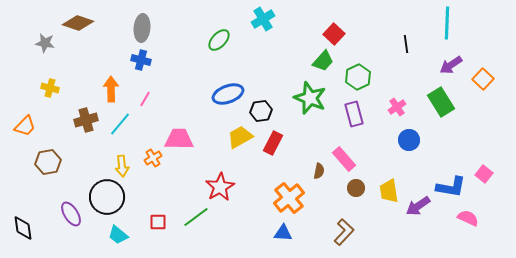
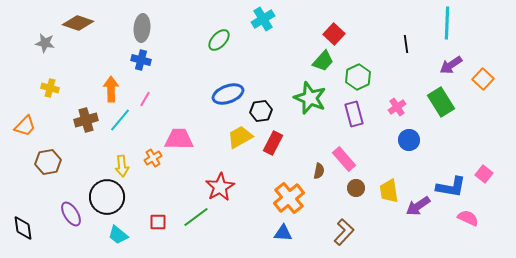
cyan line at (120, 124): moved 4 px up
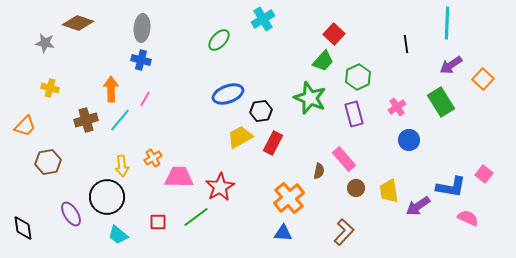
pink trapezoid at (179, 139): moved 38 px down
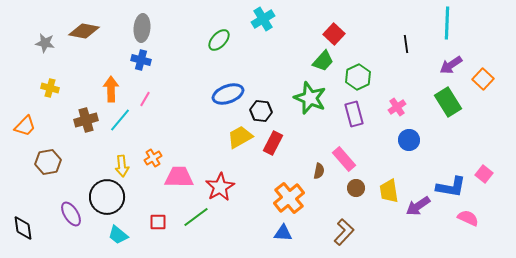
brown diamond at (78, 23): moved 6 px right, 8 px down; rotated 8 degrees counterclockwise
green rectangle at (441, 102): moved 7 px right
black hexagon at (261, 111): rotated 15 degrees clockwise
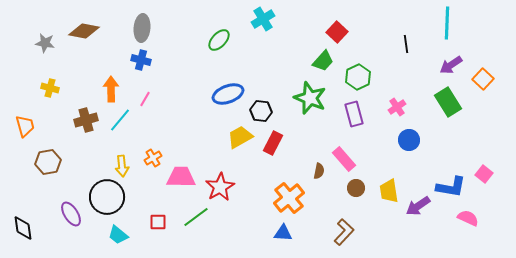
red square at (334, 34): moved 3 px right, 2 px up
orange trapezoid at (25, 126): rotated 60 degrees counterclockwise
pink trapezoid at (179, 177): moved 2 px right
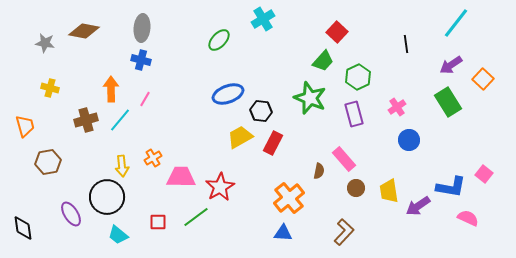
cyan line at (447, 23): moved 9 px right; rotated 36 degrees clockwise
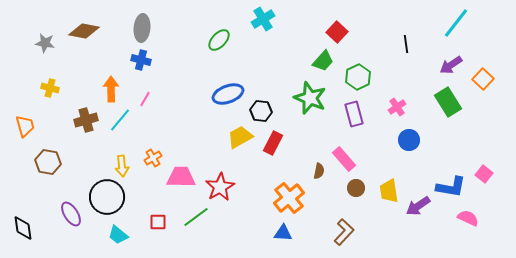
brown hexagon at (48, 162): rotated 20 degrees clockwise
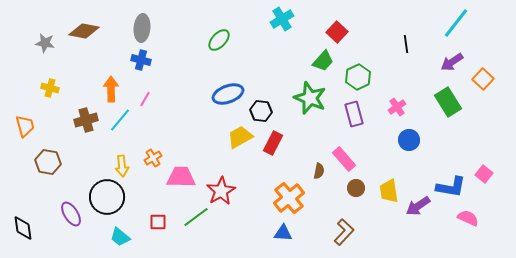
cyan cross at (263, 19): moved 19 px right
purple arrow at (451, 65): moved 1 px right, 3 px up
red star at (220, 187): moved 1 px right, 4 px down
cyan trapezoid at (118, 235): moved 2 px right, 2 px down
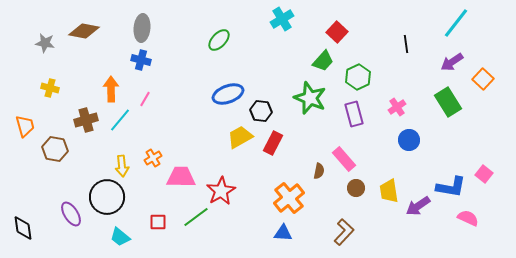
brown hexagon at (48, 162): moved 7 px right, 13 px up
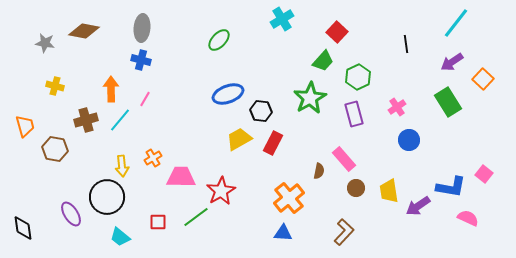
yellow cross at (50, 88): moved 5 px right, 2 px up
green star at (310, 98): rotated 20 degrees clockwise
yellow trapezoid at (240, 137): moved 1 px left, 2 px down
